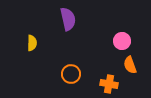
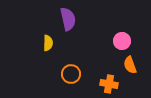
yellow semicircle: moved 16 px right
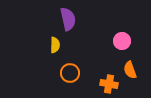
yellow semicircle: moved 7 px right, 2 px down
orange semicircle: moved 5 px down
orange circle: moved 1 px left, 1 px up
